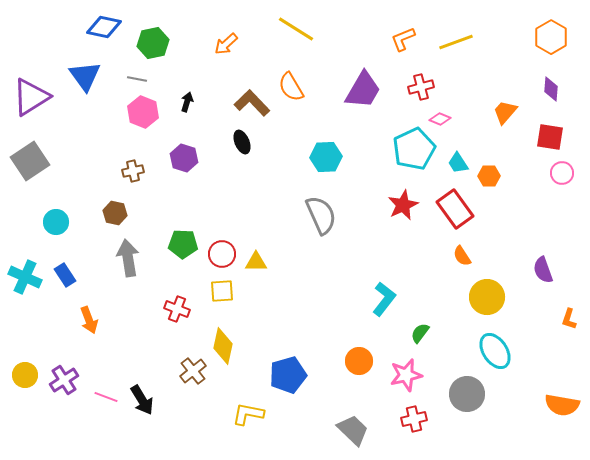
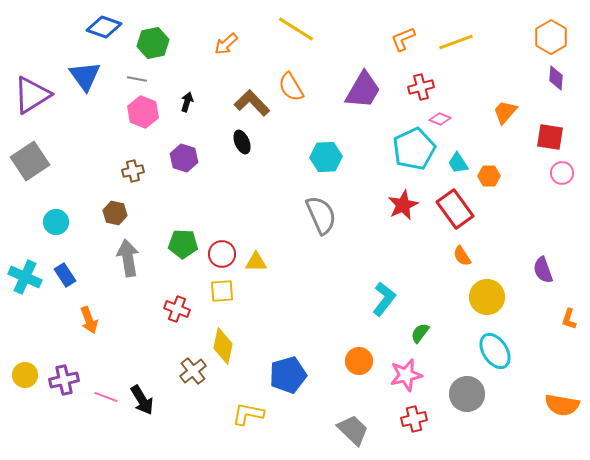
blue diamond at (104, 27): rotated 8 degrees clockwise
purple diamond at (551, 89): moved 5 px right, 11 px up
purple triangle at (31, 97): moved 1 px right, 2 px up
purple cross at (64, 380): rotated 20 degrees clockwise
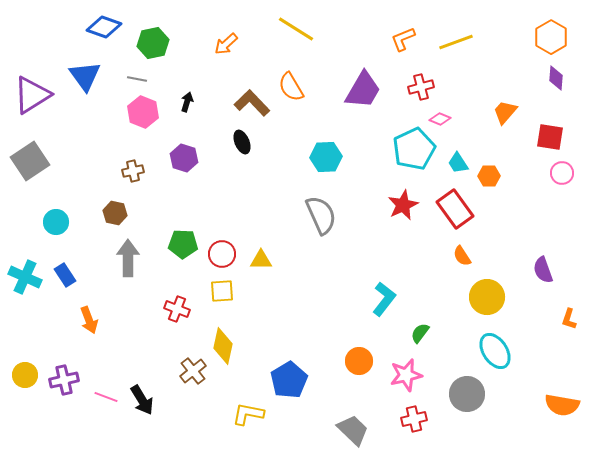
gray arrow at (128, 258): rotated 9 degrees clockwise
yellow triangle at (256, 262): moved 5 px right, 2 px up
blue pentagon at (288, 375): moved 1 px right, 5 px down; rotated 15 degrees counterclockwise
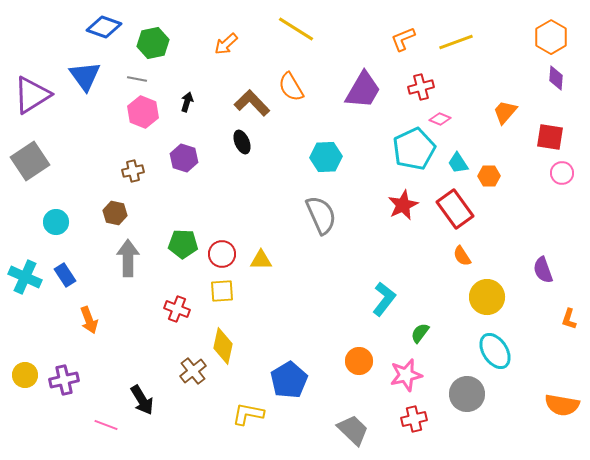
pink line at (106, 397): moved 28 px down
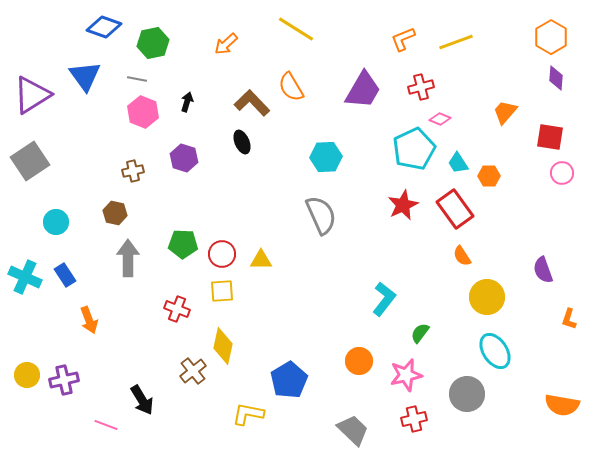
yellow circle at (25, 375): moved 2 px right
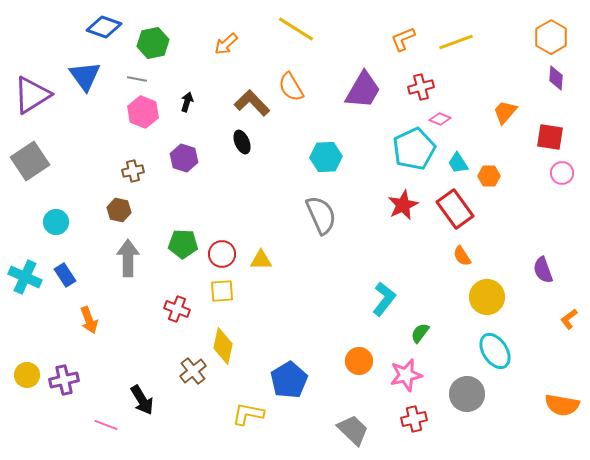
brown hexagon at (115, 213): moved 4 px right, 3 px up
orange L-shape at (569, 319): rotated 35 degrees clockwise
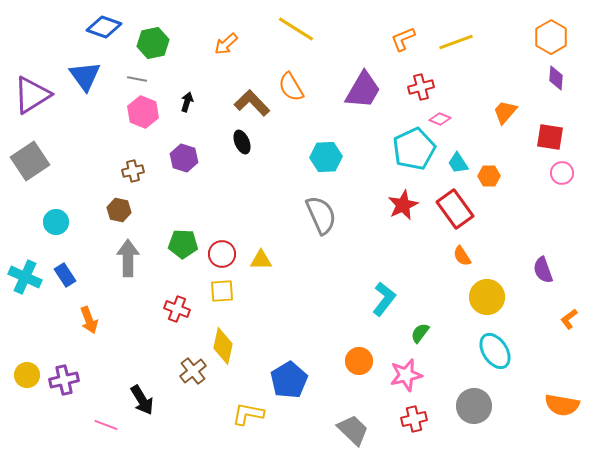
gray circle at (467, 394): moved 7 px right, 12 px down
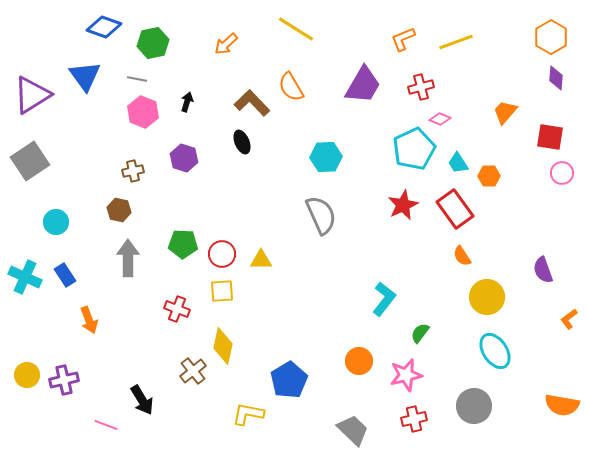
purple trapezoid at (363, 90): moved 5 px up
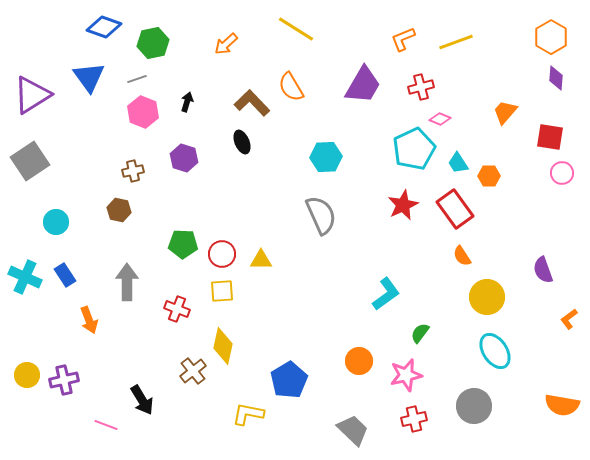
blue triangle at (85, 76): moved 4 px right, 1 px down
gray line at (137, 79): rotated 30 degrees counterclockwise
gray arrow at (128, 258): moved 1 px left, 24 px down
cyan L-shape at (384, 299): moved 2 px right, 5 px up; rotated 16 degrees clockwise
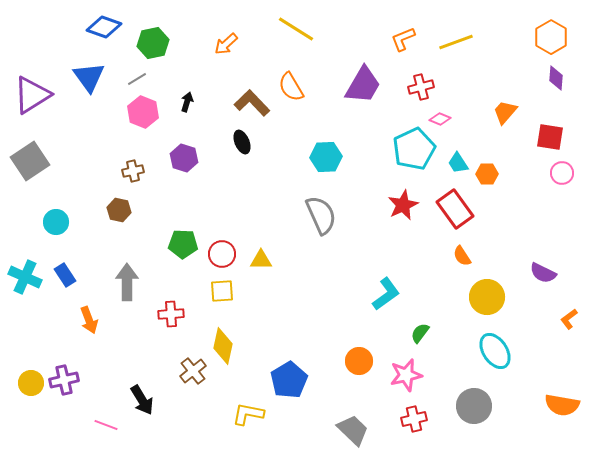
gray line at (137, 79): rotated 12 degrees counterclockwise
orange hexagon at (489, 176): moved 2 px left, 2 px up
purple semicircle at (543, 270): moved 3 px down; rotated 44 degrees counterclockwise
red cross at (177, 309): moved 6 px left, 5 px down; rotated 25 degrees counterclockwise
yellow circle at (27, 375): moved 4 px right, 8 px down
